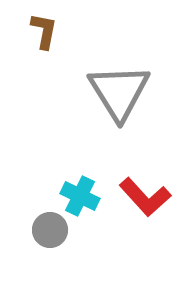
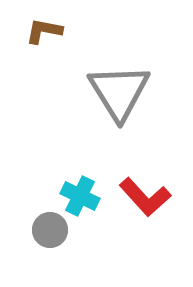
brown L-shape: rotated 90 degrees counterclockwise
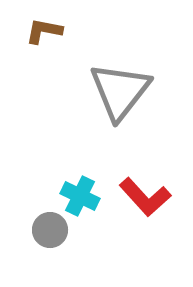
gray triangle: moved 1 px right, 1 px up; rotated 10 degrees clockwise
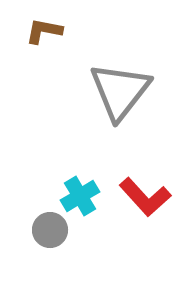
cyan cross: rotated 33 degrees clockwise
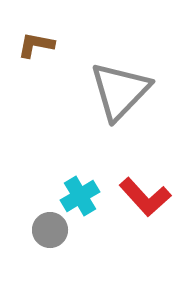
brown L-shape: moved 8 px left, 14 px down
gray triangle: rotated 6 degrees clockwise
